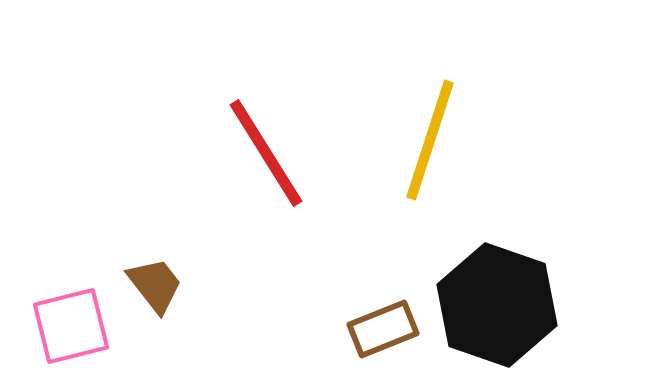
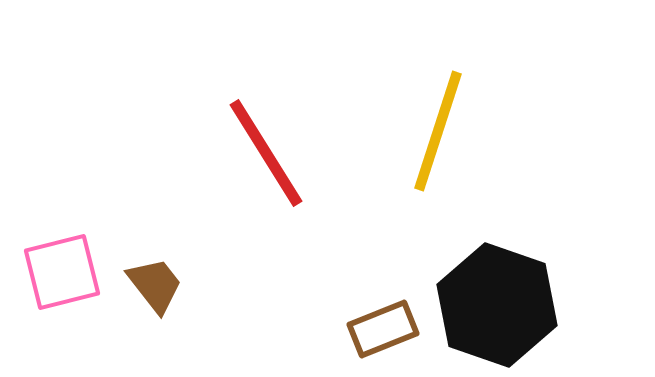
yellow line: moved 8 px right, 9 px up
pink square: moved 9 px left, 54 px up
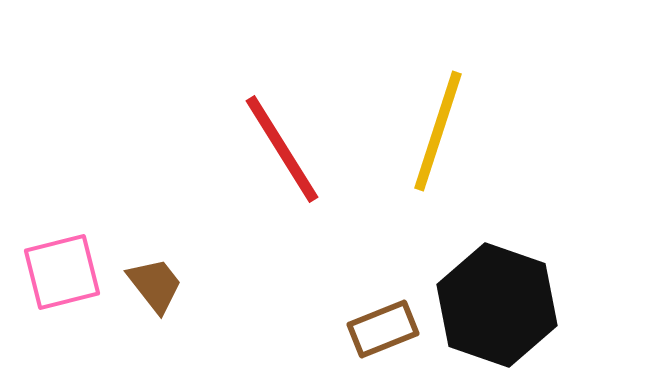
red line: moved 16 px right, 4 px up
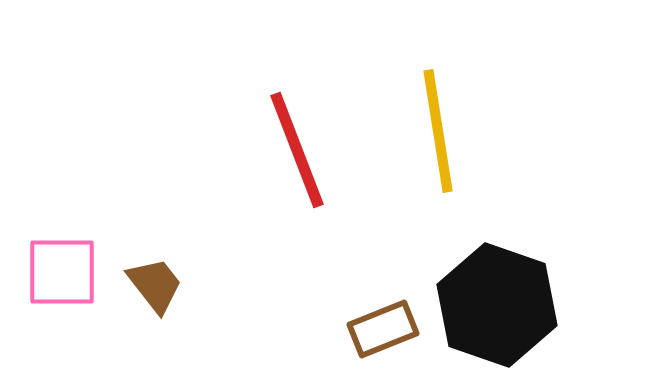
yellow line: rotated 27 degrees counterclockwise
red line: moved 15 px right, 1 px down; rotated 11 degrees clockwise
pink square: rotated 14 degrees clockwise
